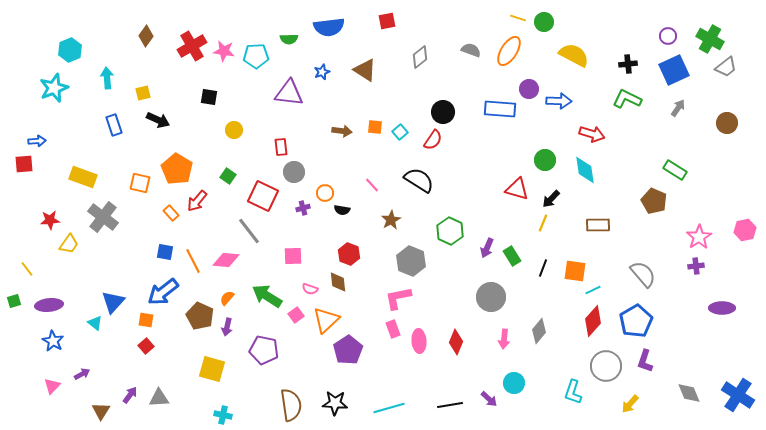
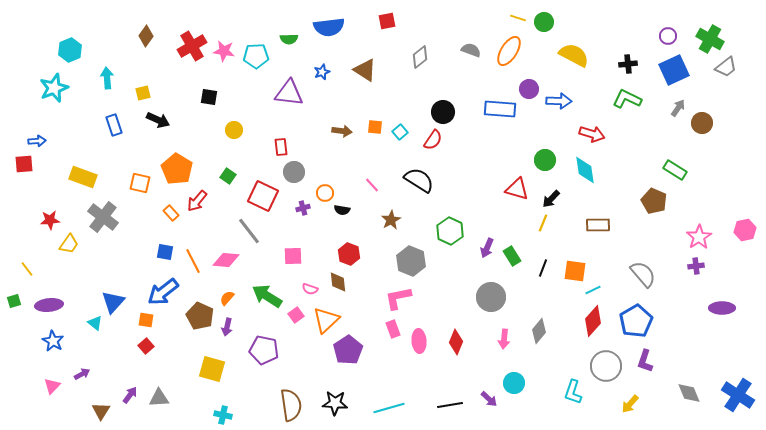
brown circle at (727, 123): moved 25 px left
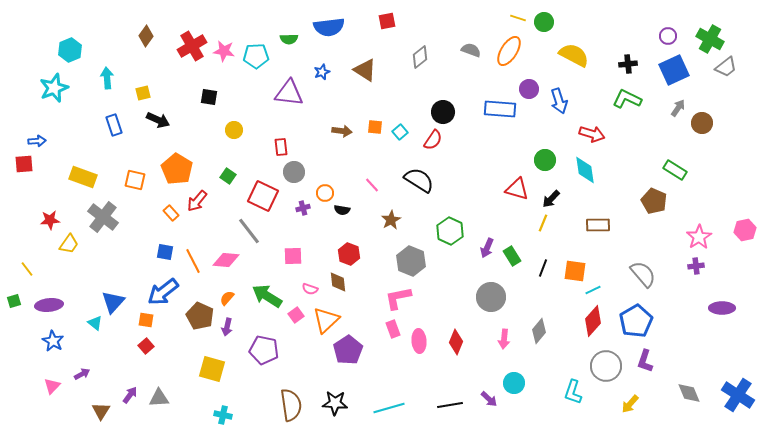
blue arrow at (559, 101): rotated 70 degrees clockwise
orange square at (140, 183): moved 5 px left, 3 px up
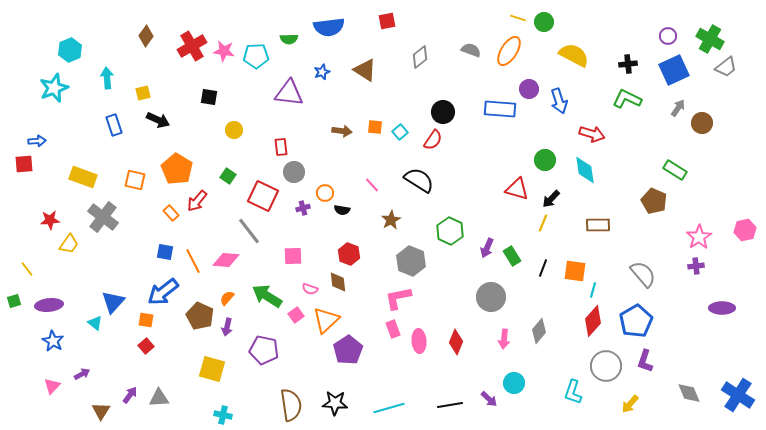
cyan line at (593, 290): rotated 49 degrees counterclockwise
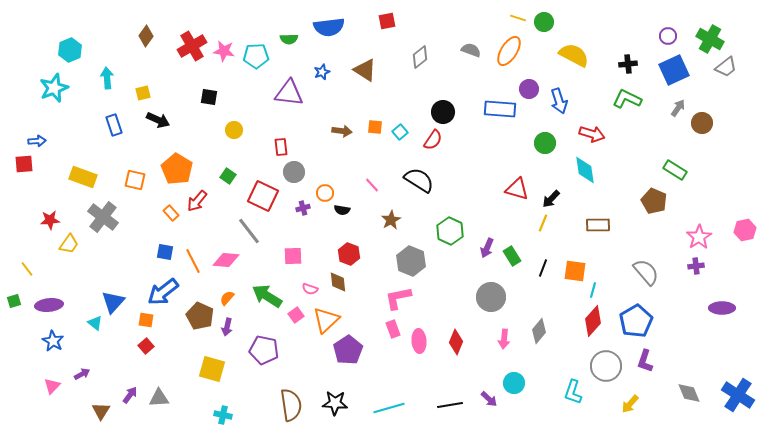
green circle at (545, 160): moved 17 px up
gray semicircle at (643, 274): moved 3 px right, 2 px up
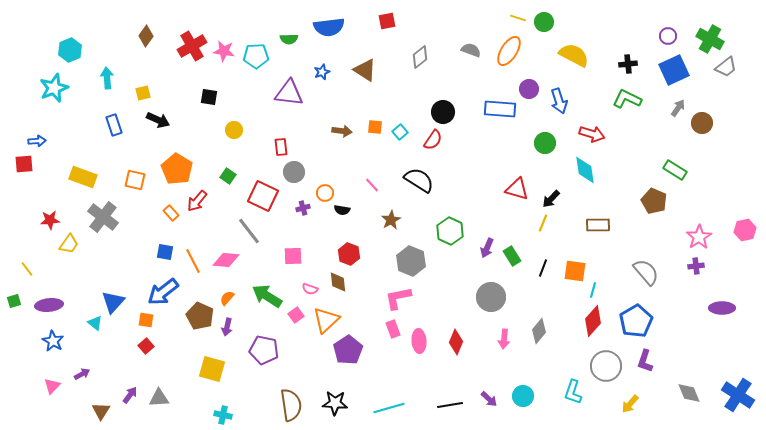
cyan circle at (514, 383): moved 9 px right, 13 px down
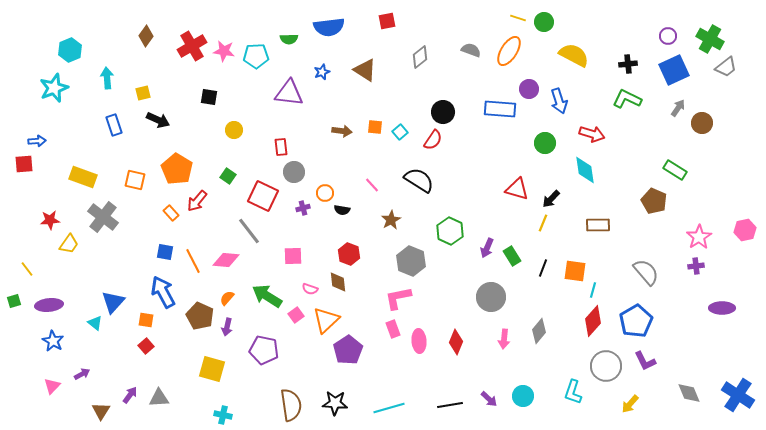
blue arrow at (163, 292): rotated 100 degrees clockwise
purple L-shape at (645, 361): rotated 45 degrees counterclockwise
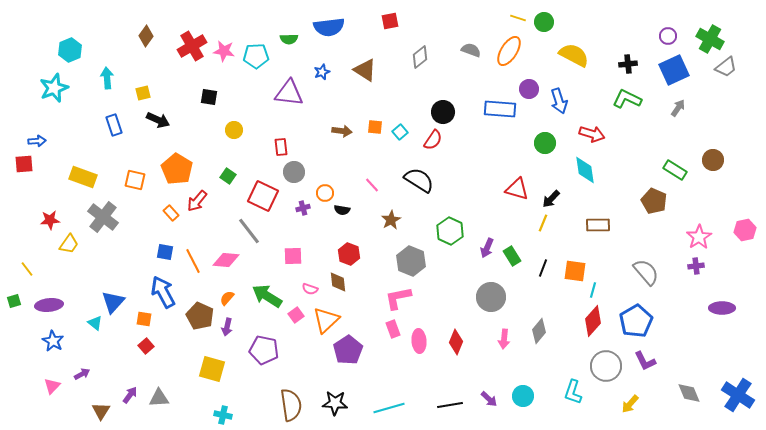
red square at (387, 21): moved 3 px right
brown circle at (702, 123): moved 11 px right, 37 px down
orange square at (146, 320): moved 2 px left, 1 px up
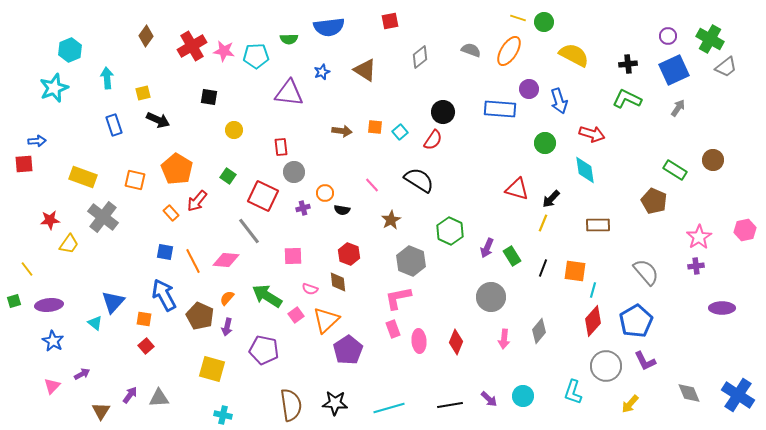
blue arrow at (163, 292): moved 1 px right, 3 px down
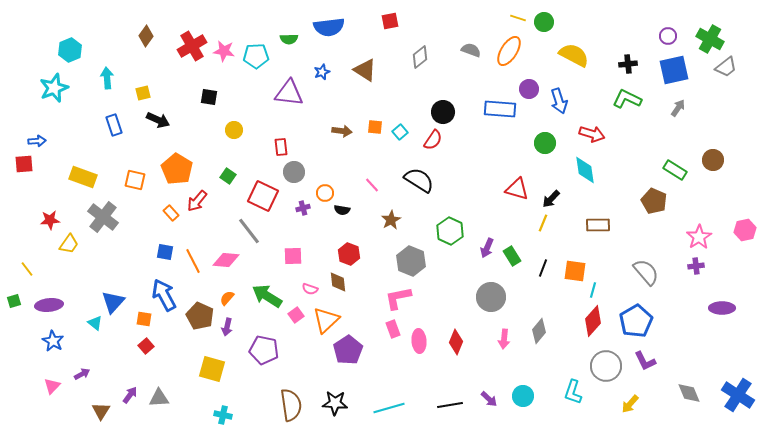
blue square at (674, 70): rotated 12 degrees clockwise
